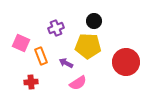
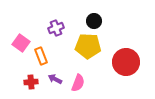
pink square: rotated 12 degrees clockwise
purple arrow: moved 11 px left, 16 px down
pink semicircle: rotated 36 degrees counterclockwise
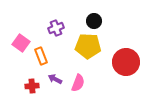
red cross: moved 1 px right, 4 px down
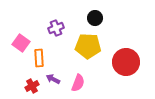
black circle: moved 1 px right, 3 px up
orange rectangle: moved 2 px left, 2 px down; rotated 18 degrees clockwise
purple arrow: moved 2 px left
red cross: rotated 24 degrees counterclockwise
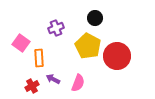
yellow pentagon: rotated 25 degrees clockwise
red circle: moved 9 px left, 6 px up
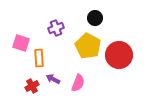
pink square: rotated 18 degrees counterclockwise
red circle: moved 2 px right, 1 px up
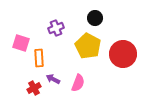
red circle: moved 4 px right, 1 px up
red cross: moved 2 px right, 2 px down
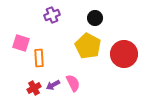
purple cross: moved 4 px left, 13 px up
red circle: moved 1 px right
purple arrow: moved 6 px down; rotated 56 degrees counterclockwise
pink semicircle: moved 5 px left; rotated 48 degrees counterclockwise
